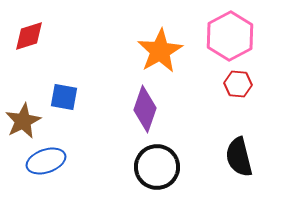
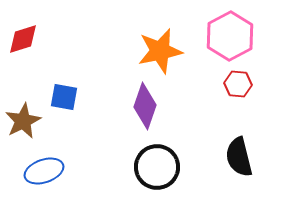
red diamond: moved 6 px left, 3 px down
orange star: rotated 18 degrees clockwise
purple diamond: moved 3 px up
blue ellipse: moved 2 px left, 10 px down
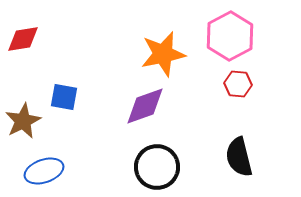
red diamond: rotated 8 degrees clockwise
orange star: moved 3 px right, 3 px down
purple diamond: rotated 51 degrees clockwise
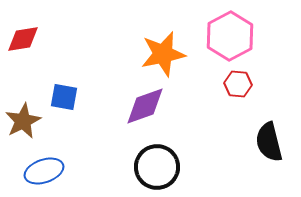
black semicircle: moved 30 px right, 15 px up
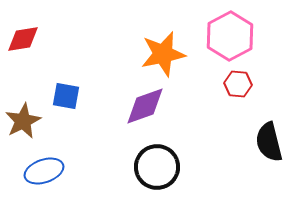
blue square: moved 2 px right, 1 px up
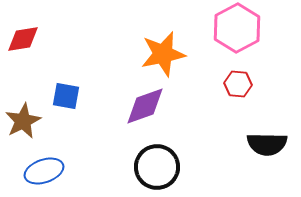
pink hexagon: moved 7 px right, 8 px up
black semicircle: moved 2 px left, 2 px down; rotated 75 degrees counterclockwise
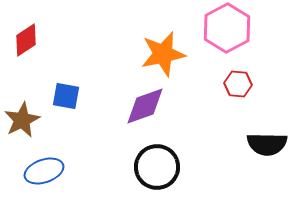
pink hexagon: moved 10 px left
red diamond: moved 3 px right, 1 px down; rotated 24 degrees counterclockwise
brown star: moved 1 px left, 1 px up
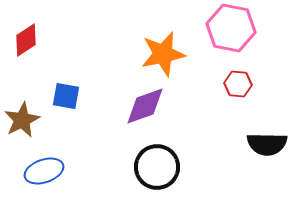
pink hexagon: moved 4 px right; rotated 21 degrees counterclockwise
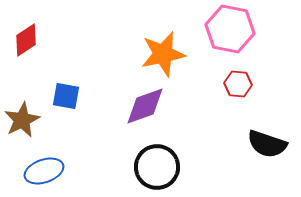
pink hexagon: moved 1 px left, 1 px down
black semicircle: rotated 18 degrees clockwise
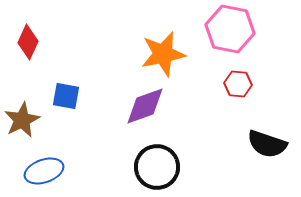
red diamond: moved 2 px right, 2 px down; rotated 32 degrees counterclockwise
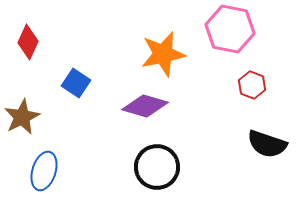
red hexagon: moved 14 px right, 1 px down; rotated 16 degrees clockwise
blue square: moved 10 px right, 13 px up; rotated 24 degrees clockwise
purple diamond: rotated 36 degrees clockwise
brown star: moved 3 px up
blue ellipse: rotated 54 degrees counterclockwise
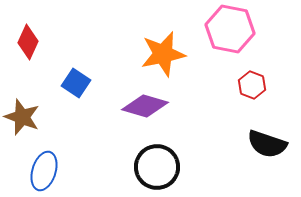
brown star: rotated 24 degrees counterclockwise
